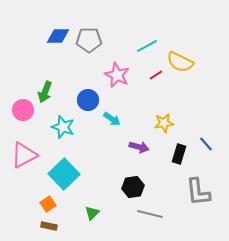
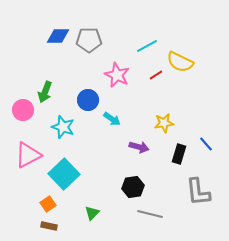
pink triangle: moved 4 px right
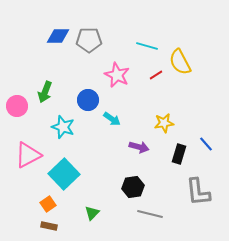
cyan line: rotated 45 degrees clockwise
yellow semicircle: rotated 36 degrees clockwise
pink circle: moved 6 px left, 4 px up
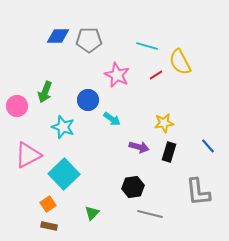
blue line: moved 2 px right, 2 px down
black rectangle: moved 10 px left, 2 px up
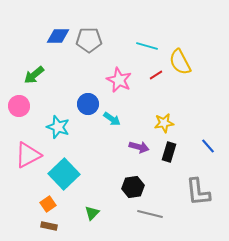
pink star: moved 2 px right, 5 px down
green arrow: moved 11 px left, 17 px up; rotated 30 degrees clockwise
blue circle: moved 4 px down
pink circle: moved 2 px right
cyan star: moved 5 px left
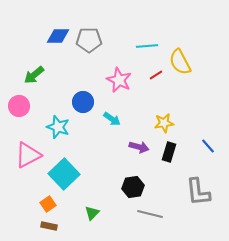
cyan line: rotated 20 degrees counterclockwise
blue circle: moved 5 px left, 2 px up
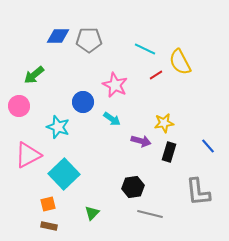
cyan line: moved 2 px left, 3 px down; rotated 30 degrees clockwise
pink star: moved 4 px left, 5 px down
purple arrow: moved 2 px right, 6 px up
orange square: rotated 21 degrees clockwise
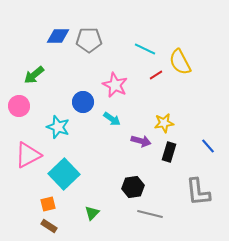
brown rectangle: rotated 21 degrees clockwise
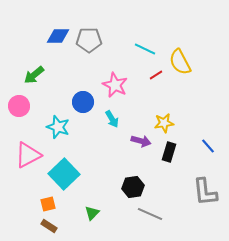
cyan arrow: rotated 24 degrees clockwise
gray L-shape: moved 7 px right
gray line: rotated 10 degrees clockwise
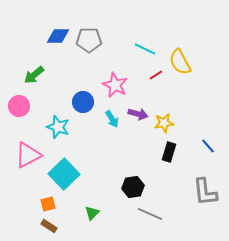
purple arrow: moved 3 px left, 27 px up
